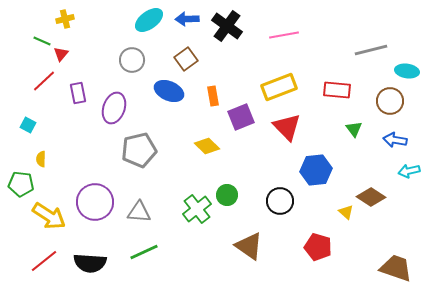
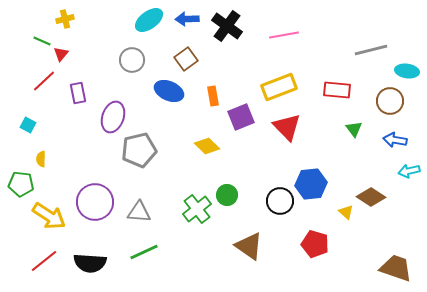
purple ellipse at (114, 108): moved 1 px left, 9 px down
blue hexagon at (316, 170): moved 5 px left, 14 px down
red pentagon at (318, 247): moved 3 px left, 3 px up
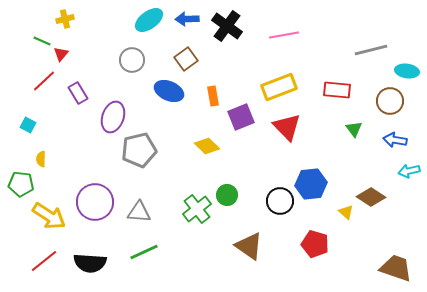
purple rectangle at (78, 93): rotated 20 degrees counterclockwise
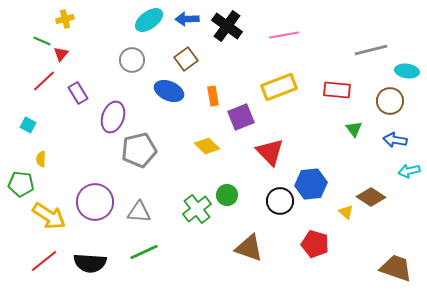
red triangle at (287, 127): moved 17 px left, 25 px down
brown triangle at (249, 246): moved 2 px down; rotated 16 degrees counterclockwise
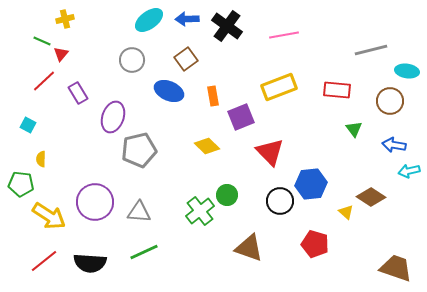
blue arrow at (395, 140): moved 1 px left, 5 px down
green cross at (197, 209): moved 3 px right, 2 px down
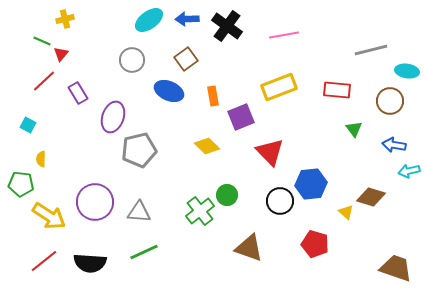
brown diamond at (371, 197): rotated 16 degrees counterclockwise
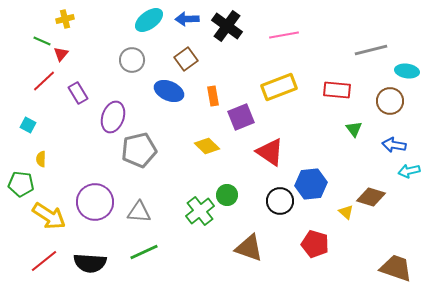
red triangle at (270, 152): rotated 12 degrees counterclockwise
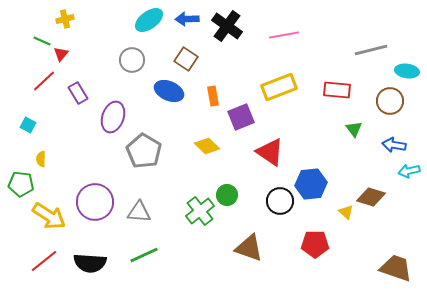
brown square at (186, 59): rotated 20 degrees counterclockwise
gray pentagon at (139, 150): moved 5 px right, 1 px down; rotated 28 degrees counterclockwise
red pentagon at (315, 244): rotated 16 degrees counterclockwise
green line at (144, 252): moved 3 px down
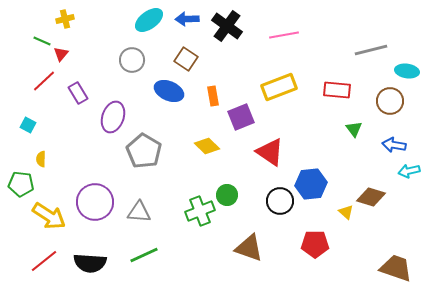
green cross at (200, 211): rotated 16 degrees clockwise
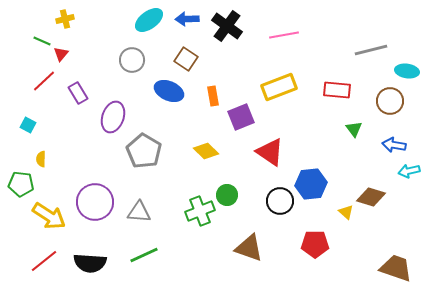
yellow diamond at (207, 146): moved 1 px left, 5 px down
